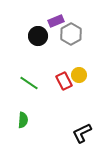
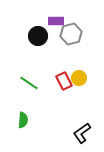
purple rectangle: rotated 21 degrees clockwise
gray hexagon: rotated 15 degrees clockwise
yellow circle: moved 3 px down
black L-shape: rotated 10 degrees counterclockwise
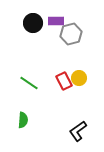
black circle: moved 5 px left, 13 px up
black L-shape: moved 4 px left, 2 px up
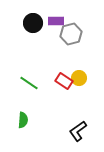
red rectangle: rotated 30 degrees counterclockwise
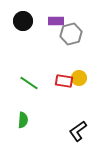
black circle: moved 10 px left, 2 px up
red rectangle: rotated 24 degrees counterclockwise
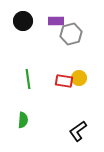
green line: moved 1 px left, 4 px up; rotated 48 degrees clockwise
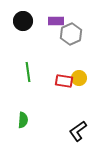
gray hexagon: rotated 10 degrees counterclockwise
green line: moved 7 px up
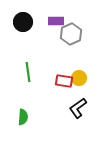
black circle: moved 1 px down
green semicircle: moved 3 px up
black L-shape: moved 23 px up
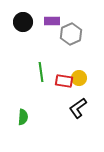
purple rectangle: moved 4 px left
green line: moved 13 px right
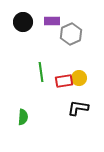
red rectangle: rotated 18 degrees counterclockwise
black L-shape: rotated 45 degrees clockwise
